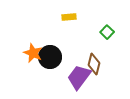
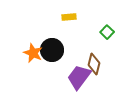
black circle: moved 2 px right, 7 px up
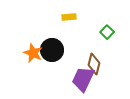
purple trapezoid: moved 4 px right, 2 px down; rotated 12 degrees counterclockwise
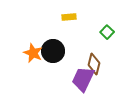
black circle: moved 1 px right, 1 px down
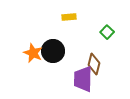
purple trapezoid: rotated 24 degrees counterclockwise
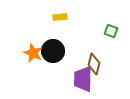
yellow rectangle: moved 9 px left
green square: moved 4 px right, 1 px up; rotated 24 degrees counterclockwise
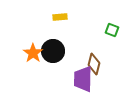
green square: moved 1 px right, 1 px up
orange star: rotated 12 degrees clockwise
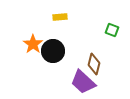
orange star: moved 9 px up
purple trapezoid: moved 3 px down; rotated 48 degrees counterclockwise
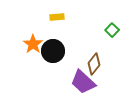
yellow rectangle: moved 3 px left
green square: rotated 24 degrees clockwise
brown diamond: rotated 25 degrees clockwise
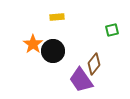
green square: rotated 32 degrees clockwise
purple trapezoid: moved 2 px left, 2 px up; rotated 12 degrees clockwise
